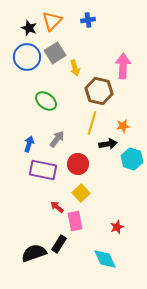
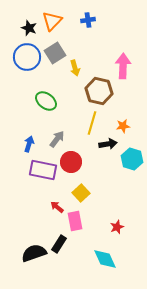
red circle: moved 7 px left, 2 px up
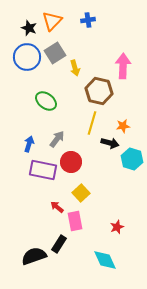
black arrow: moved 2 px right, 1 px up; rotated 24 degrees clockwise
black semicircle: moved 3 px down
cyan diamond: moved 1 px down
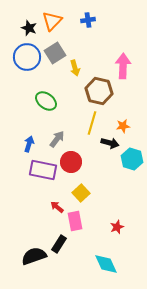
cyan diamond: moved 1 px right, 4 px down
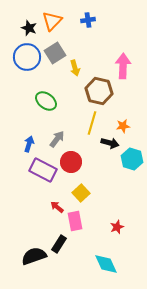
purple rectangle: rotated 16 degrees clockwise
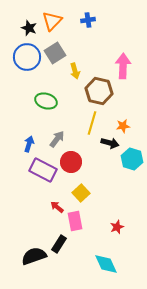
yellow arrow: moved 3 px down
green ellipse: rotated 20 degrees counterclockwise
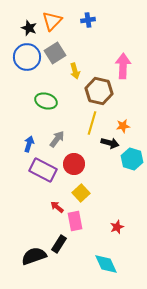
red circle: moved 3 px right, 2 px down
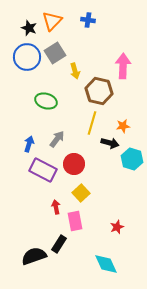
blue cross: rotated 16 degrees clockwise
red arrow: moved 1 px left; rotated 40 degrees clockwise
